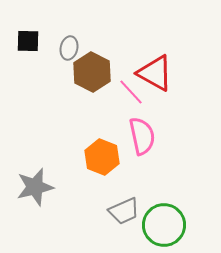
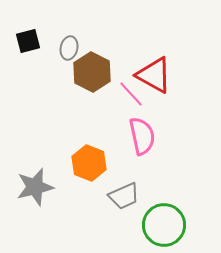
black square: rotated 15 degrees counterclockwise
red triangle: moved 1 px left, 2 px down
pink line: moved 2 px down
orange hexagon: moved 13 px left, 6 px down
gray trapezoid: moved 15 px up
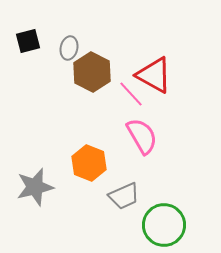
pink semicircle: rotated 18 degrees counterclockwise
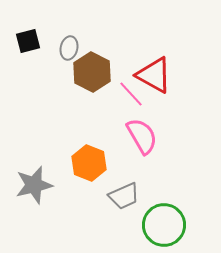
gray star: moved 1 px left, 2 px up
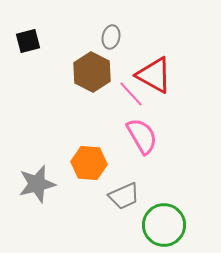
gray ellipse: moved 42 px right, 11 px up
orange hexagon: rotated 16 degrees counterclockwise
gray star: moved 3 px right, 1 px up
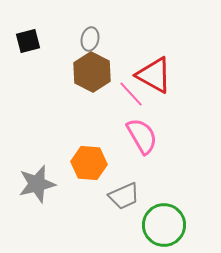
gray ellipse: moved 21 px left, 2 px down
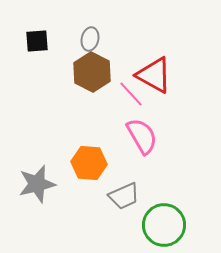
black square: moved 9 px right; rotated 10 degrees clockwise
